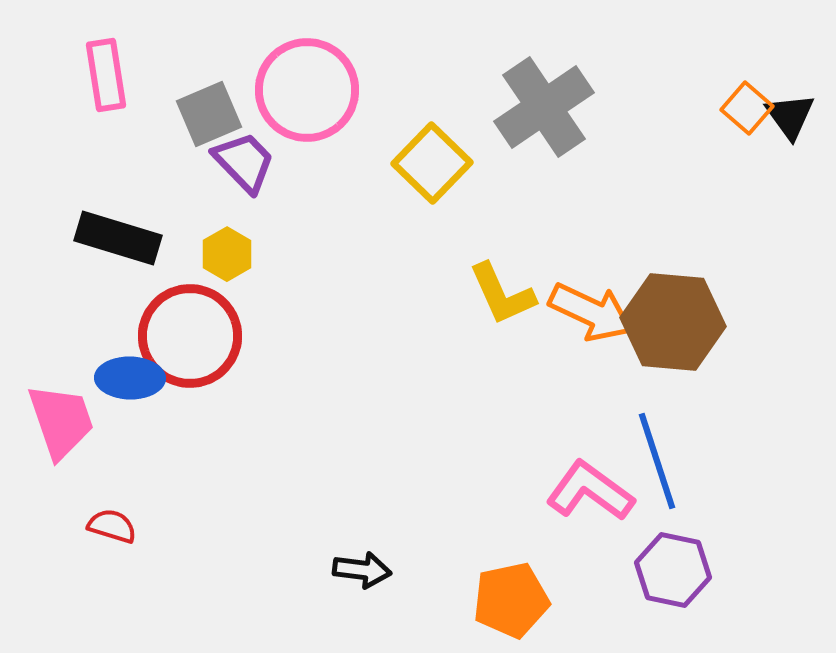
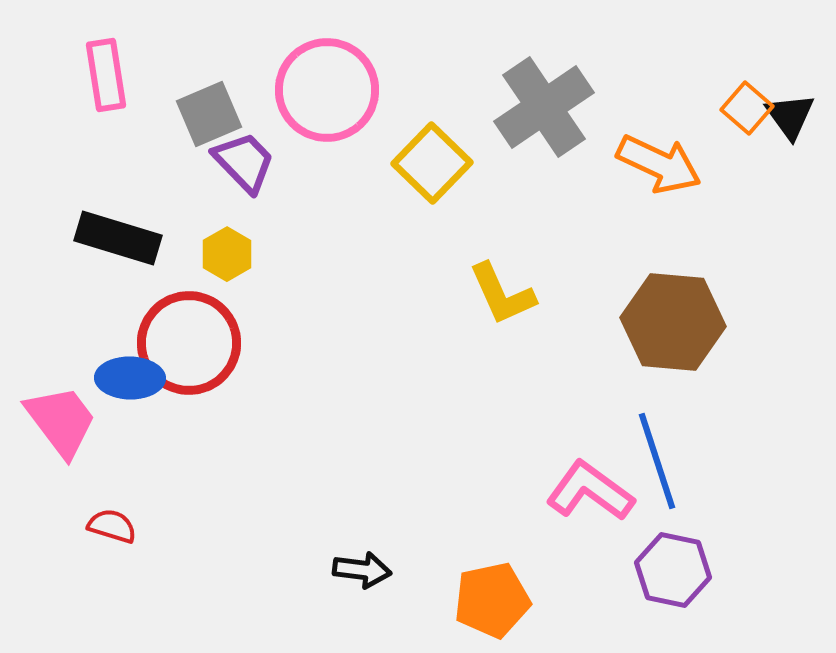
pink circle: moved 20 px right
orange arrow: moved 68 px right, 148 px up
red circle: moved 1 px left, 7 px down
pink trapezoid: rotated 18 degrees counterclockwise
orange pentagon: moved 19 px left
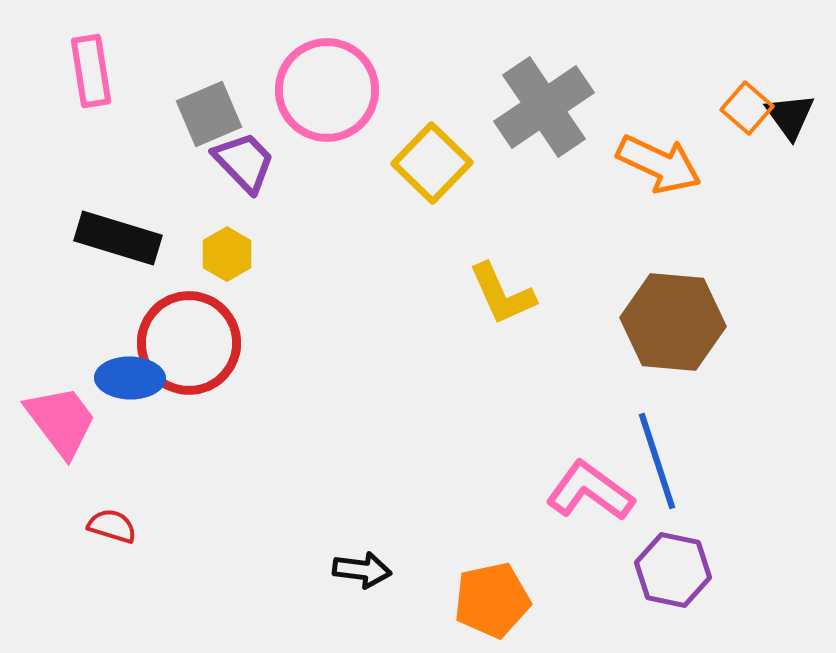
pink rectangle: moved 15 px left, 4 px up
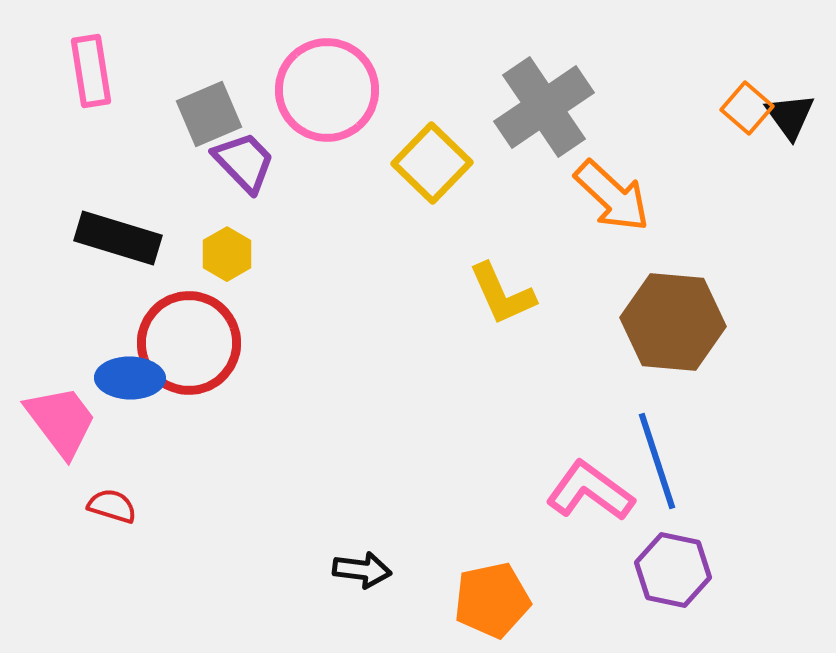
orange arrow: moved 47 px left, 32 px down; rotated 18 degrees clockwise
red semicircle: moved 20 px up
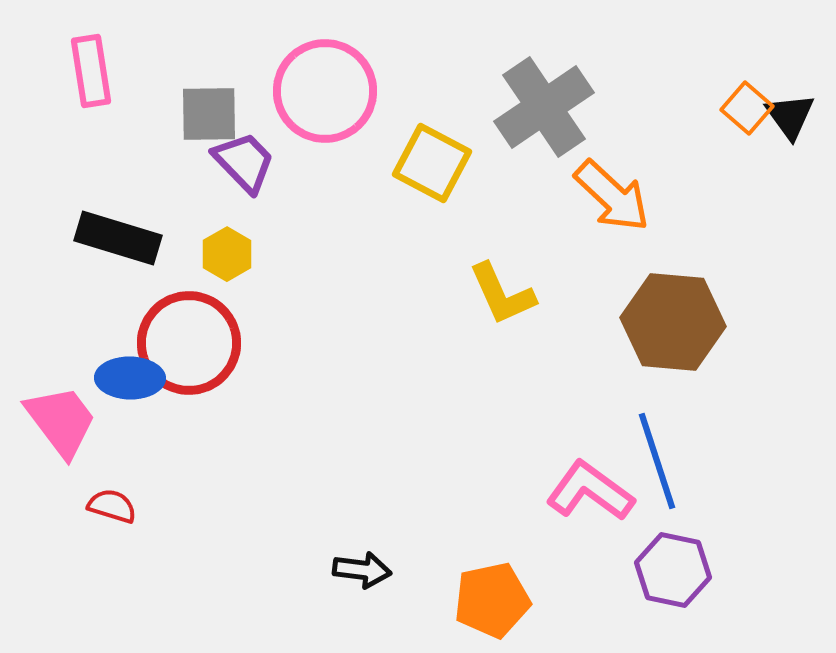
pink circle: moved 2 px left, 1 px down
gray square: rotated 22 degrees clockwise
yellow square: rotated 16 degrees counterclockwise
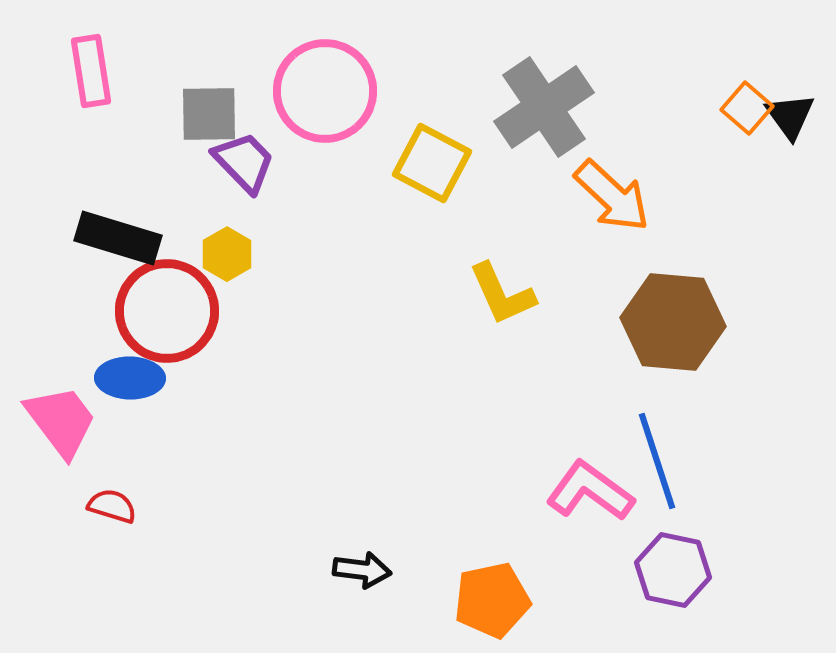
red circle: moved 22 px left, 32 px up
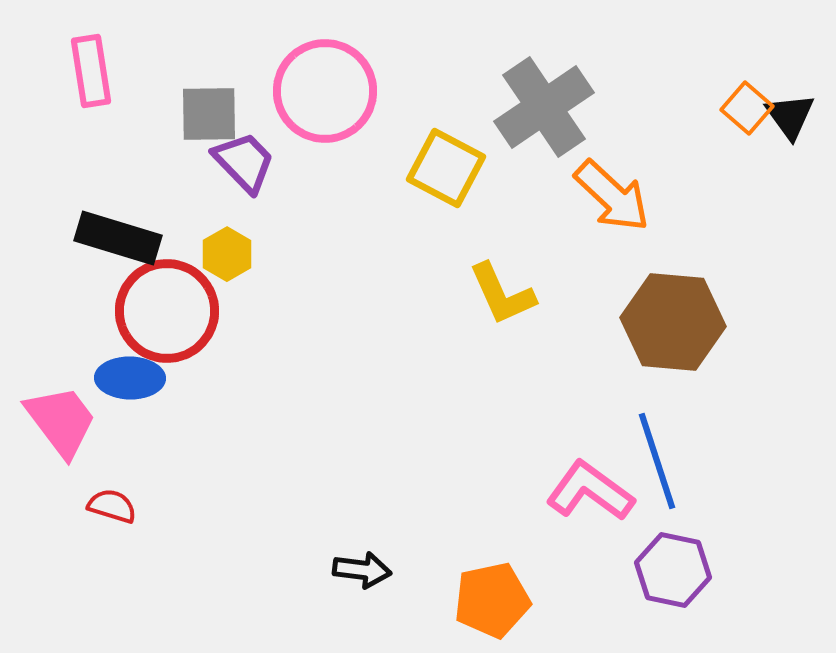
yellow square: moved 14 px right, 5 px down
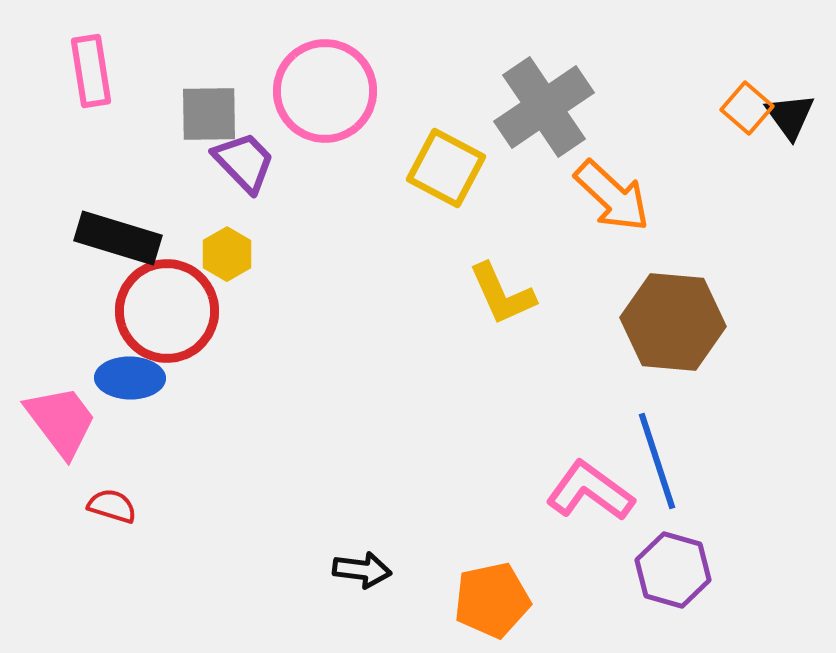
purple hexagon: rotated 4 degrees clockwise
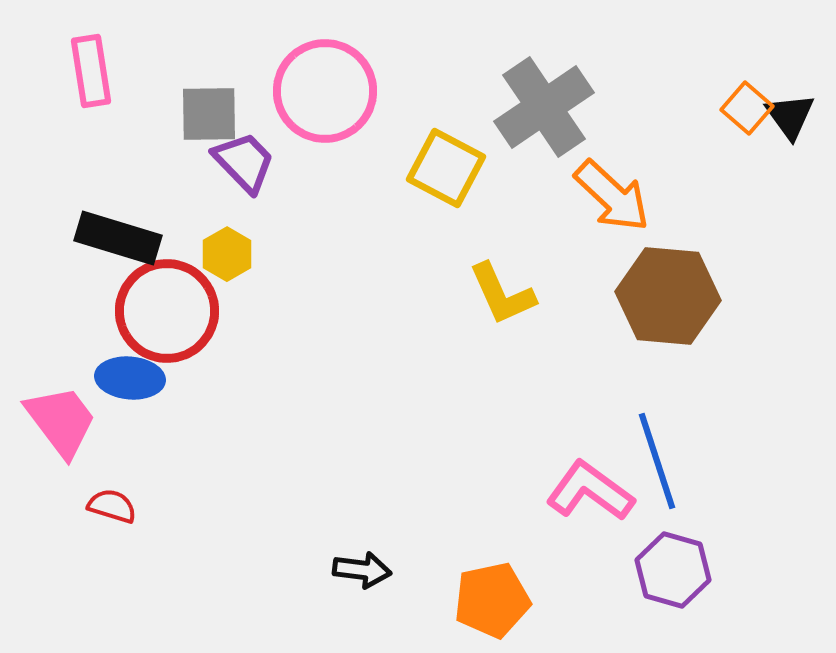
brown hexagon: moved 5 px left, 26 px up
blue ellipse: rotated 4 degrees clockwise
